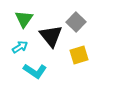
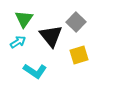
cyan arrow: moved 2 px left, 5 px up
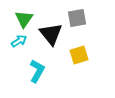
gray square: moved 1 px right, 4 px up; rotated 36 degrees clockwise
black triangle: moved 2 px up
cyan arrow: moved 1 px right, 1 px up
cyan L-shape: moved 2 px right; rotated 95 degrees counterclockwise
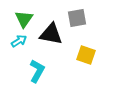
black triangle: rotated 40 degrees counterclockwise
yellow square: moved 7 px right; rotated 36 degrees clockwise
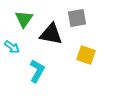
cyan arrow: moved 7 px left, 6 px down; rotated 70 degrees clockwise
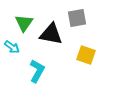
green triangle: moved 4 px down
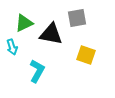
green triangle: rotated 30 degrees clockwise
cyan arrow: rotated 35 degrees clockwise
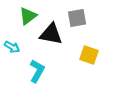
green triangle: moved 4 px right, 7 px up; rotated 12 degrees counterclockwise
cyan arrow: rotated 42 degrees counterclockwise
yellow square: moved 3 px right
